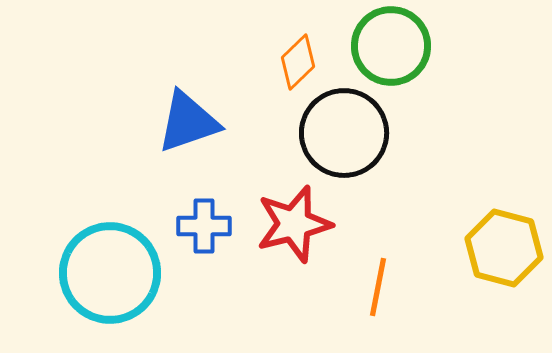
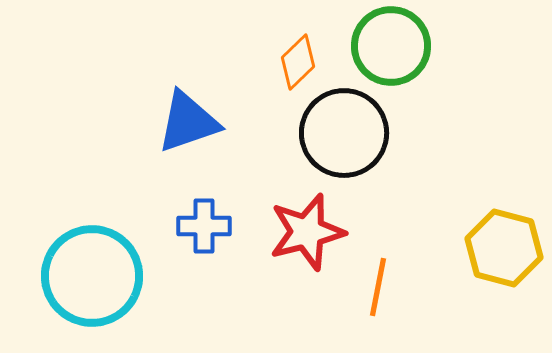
red star: moved 13 px right, 8 px down
cyan circle: moved 18 px left, 3 px down
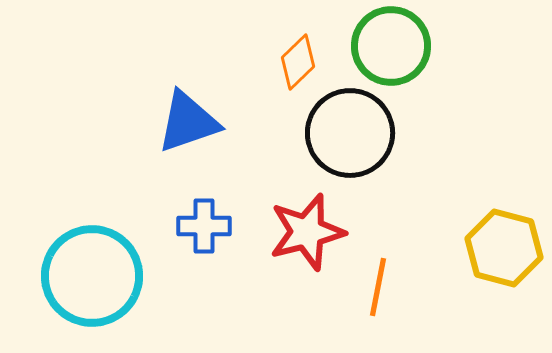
black circle: moved 6 px right
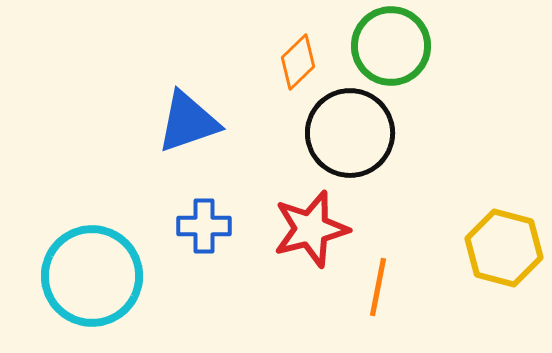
red star: moved 4 px right, 3 px up
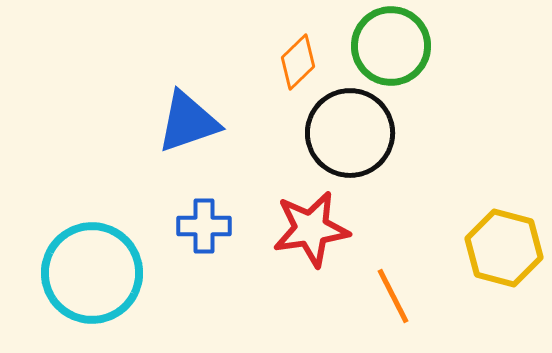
red star: rotated 6 degrees clockwise
cyan circle: moved 3 px up
orange line: moved 15 px right, 9 px down; rotated 38 degrees counterclockwise
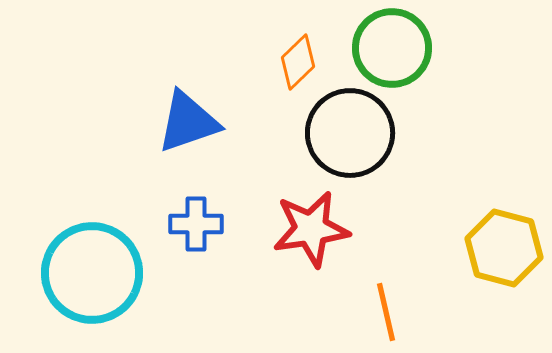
green circle: moved 1 px right, 2 px down
blue cross: moved 8 px left, 2 px up
orange line: moved 7 px left, 16 px down; rotated 14 degrees clockwise
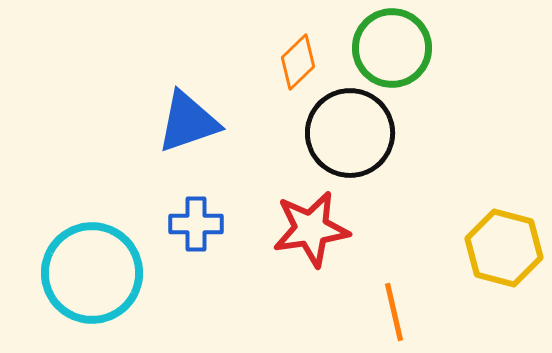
orange line: moved 8 px right
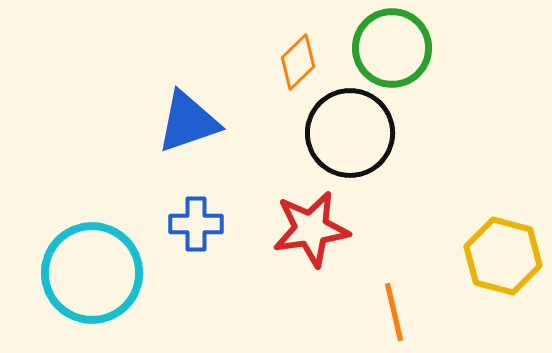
yellow hexagon: moved 1 px left, 8 px down
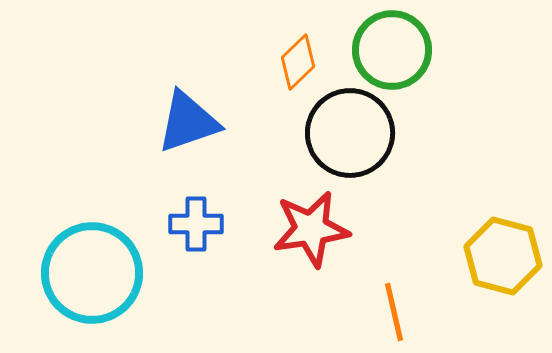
green circle: moved 2 px down
